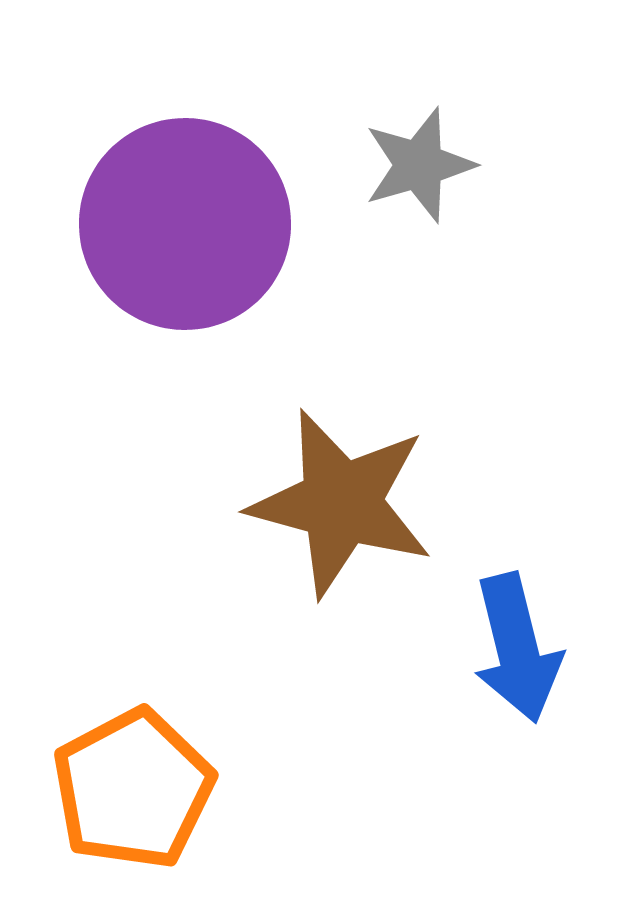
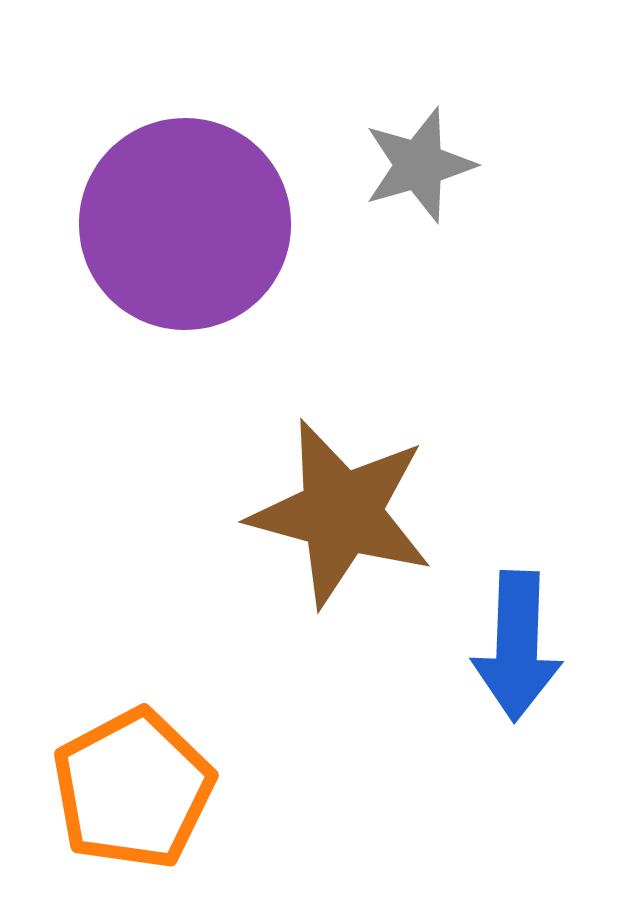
brown star: moved 10 px down
blue arrow: moved 2 px up; rotated 16 degrees clockwise
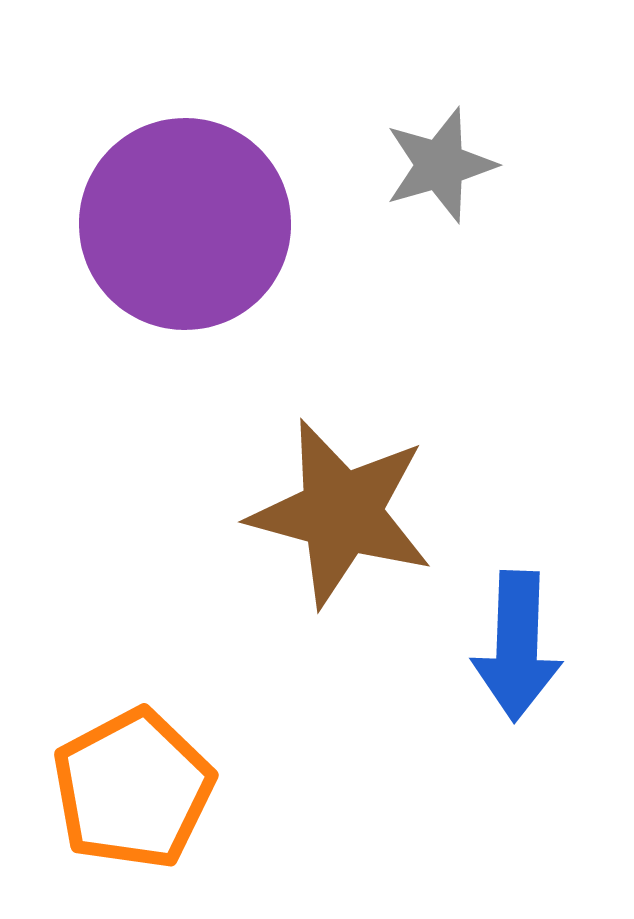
gray star: moved 21 px right
